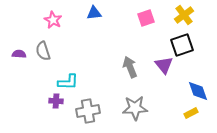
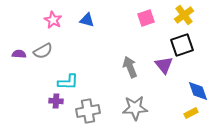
blue triangle: moved 7 px left, 7 px down; rotated 21 degrees clockwise
gray semicircle: rotated 102 degrees counterclockwise
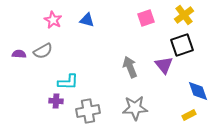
yellow rectangle: moved 2 px left, 2 px down
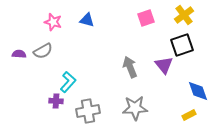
pink star: moved 2 px down; rotated 12 degrees counterclockwise
cyan L-shape: rotated 50 degrees counterclockwise
